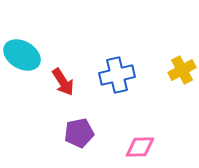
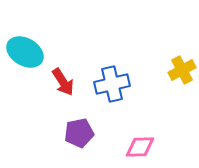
cyan ellipse: moved 3 px right, 3 px up
blue cross: moved 5 px left, 9 px down
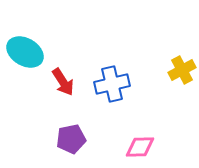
purple pentagon: moved 8 px left, 6 px down
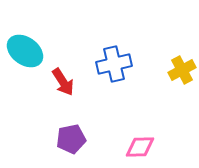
cyan ellipse: moved 1 px up; rotated 6 degrees clockwise
blue cross: moved 2 px right, 20 px up
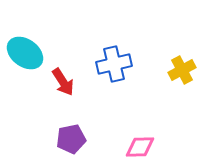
cyan ellipse: moved 2 px down
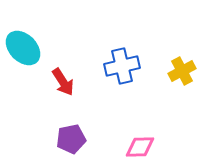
cyan ellipse: moved 2 px left, 5 px up; rotated 9 degrees clockwise
blue cross: moved 8 px right, 2 px down
yellow cross: moved 1 px down
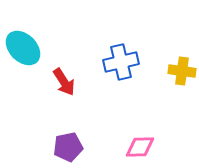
blue cross: moved 1 px left, 4 px up
yellow cross: rotated 36 degrees clockwise
red arrow: moved 1 px right
purple pentagon: moved 3 px left, 8 px down
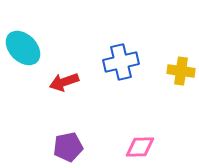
yellow cross: moved 1 px left
red arrow: rotated 104 degrees clockwise
